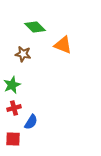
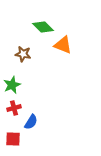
green diamond: moved 8 px right
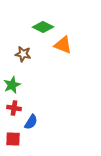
green diamond: rotated 20 degrees counterclockwise
red cross: rotated 24 degrees clockwise
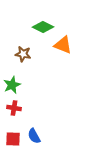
blue semicircle: moved 3 px right, 14 px down; rotated 119 degrees clockwise
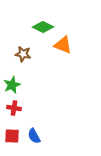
red square: moved 1 px left, 3 px up
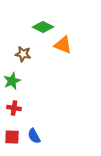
green star: moved 4 px up
red square: moved 1 px down
